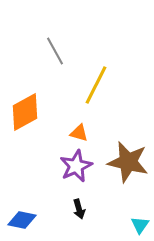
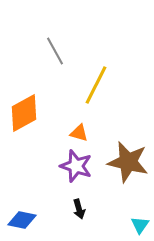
orange diamond: moved 1 px left, 1 px down
purple star: rotated 28 degrees counterclockwise
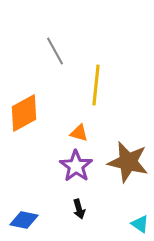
yellow line: rotated 21 degrees counterclockwise
purple star: rotated 16 degrees clockwise
blue diamond: moved 2 px right
cyan triangle: moved 1 px up; rotated 30 degrees counterclockwise
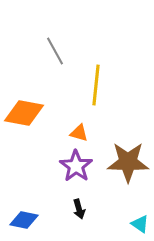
orange diamond: rotated 39 degrees clockwise
brown star: rotated 12 degrees counterclockwise
